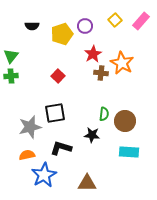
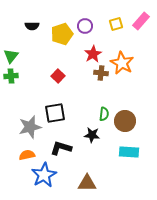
yellow square: moved 1 px right, 4 px down; rotated 24 degrees clockwise
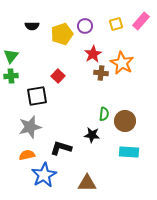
black square: moved 18 px left, 17 px up
